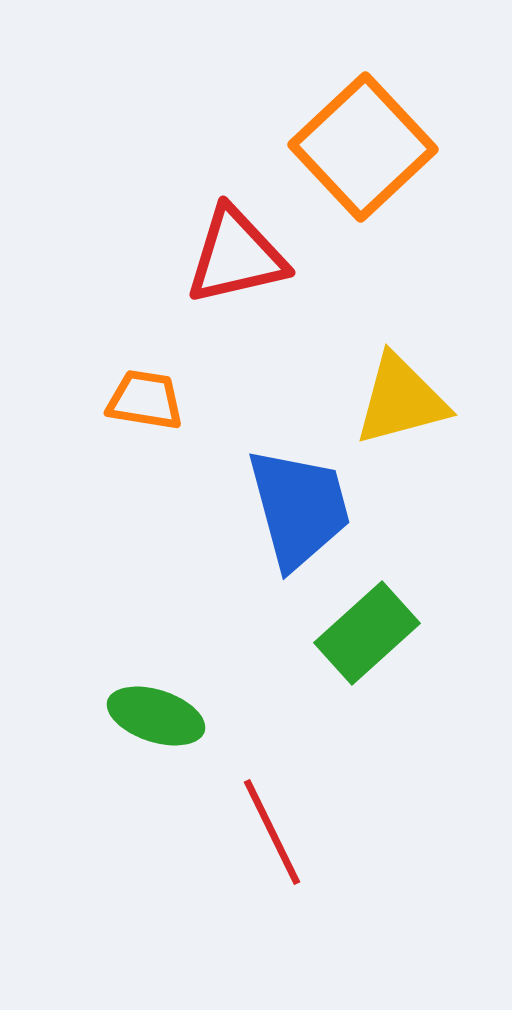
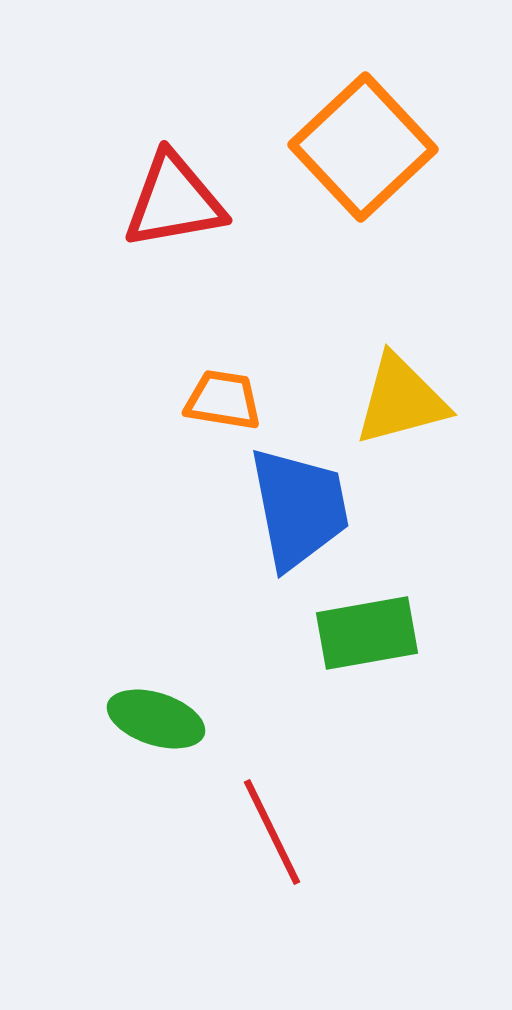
red triangle: moved 62 px left, 55 px up; rotated 3 degrees clockwise
orange trapezoid: moved 78 px right
blue trapezoid: rotated 4 degrees clockwise
green rectangle: rotated 32 degrees clockwise
green ellipse: moved 3 px down
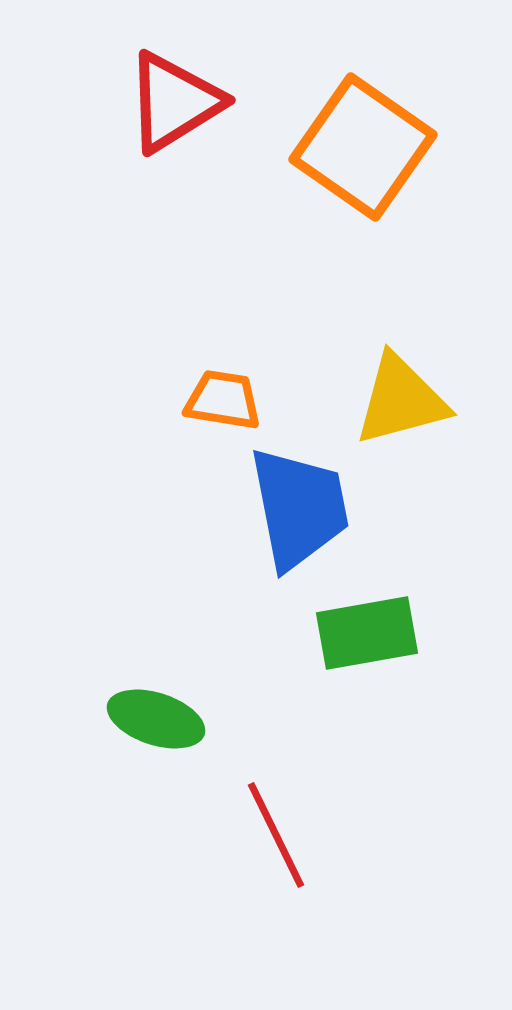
orange square: rotated 12 degrees counterclockwise
red triangle: moved 99 px up; rotated 22 degrees counterclockwise
red line: moved 4 px right, 3 px down
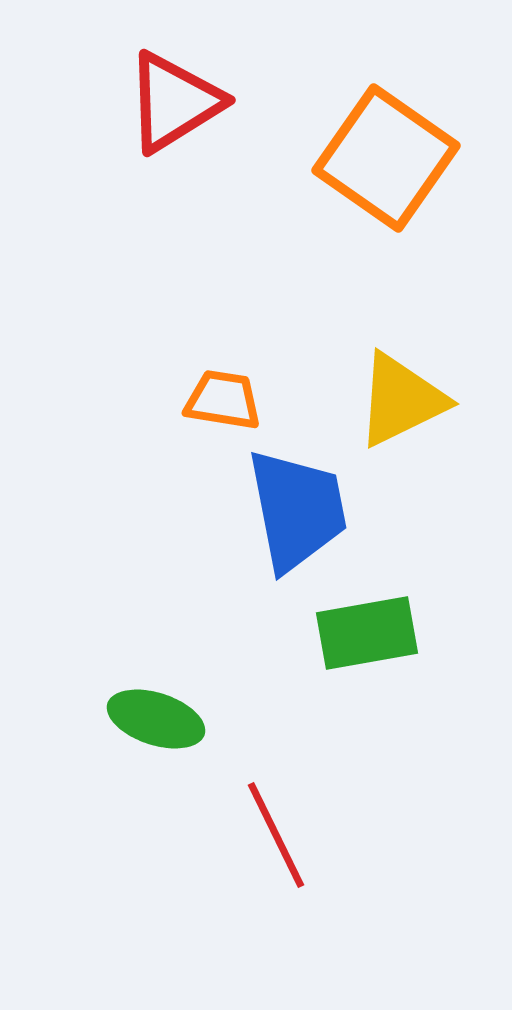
orange square: moved 23 px right, 11 px down
yellow triangle: rotated 11 degrees counterclockwise
blue trapezoid: moved 2 px left, 2 px down
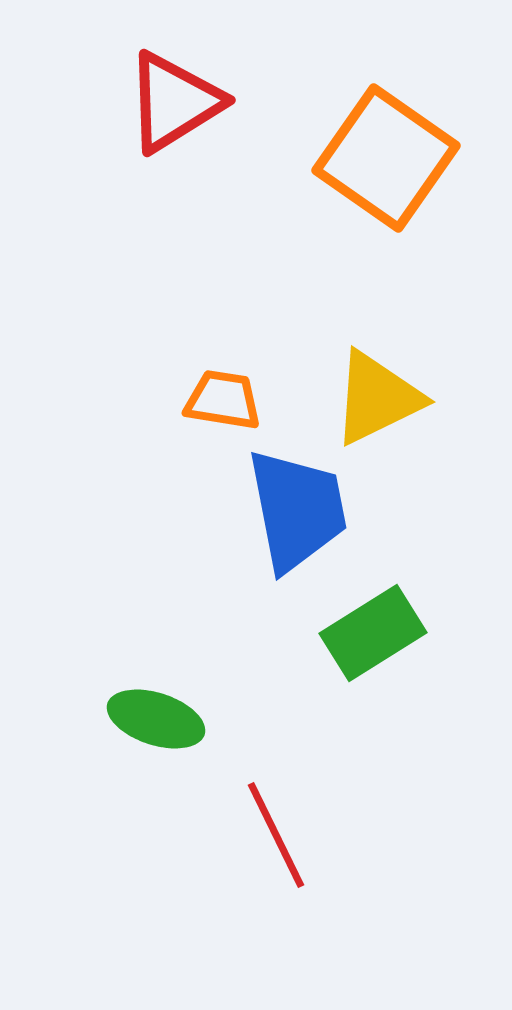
yellow triangle: moved 24 px left, 2 px up
green rectangle: moved 6 px right; rotated 22 degrees counterclockwise
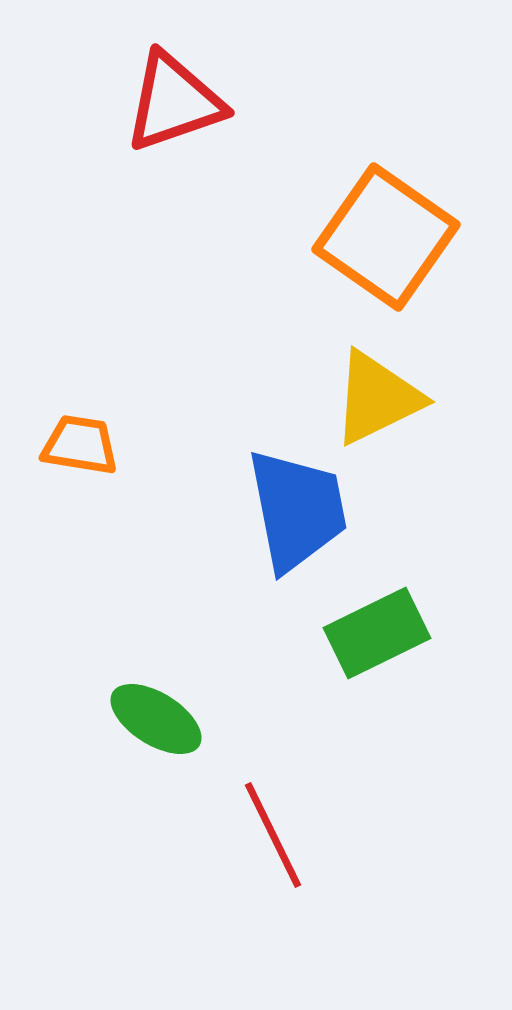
red triangle: rotated 13 degrees clockwise
orange square: moved 79 px down
orange trapezoid: moved 143 px left, 45 px down
green rectangle: moved 4 px right; rotated 6 degrees clockwise
green ellipse: rotated 14 degrees clockwise
red line: moved 3 px left
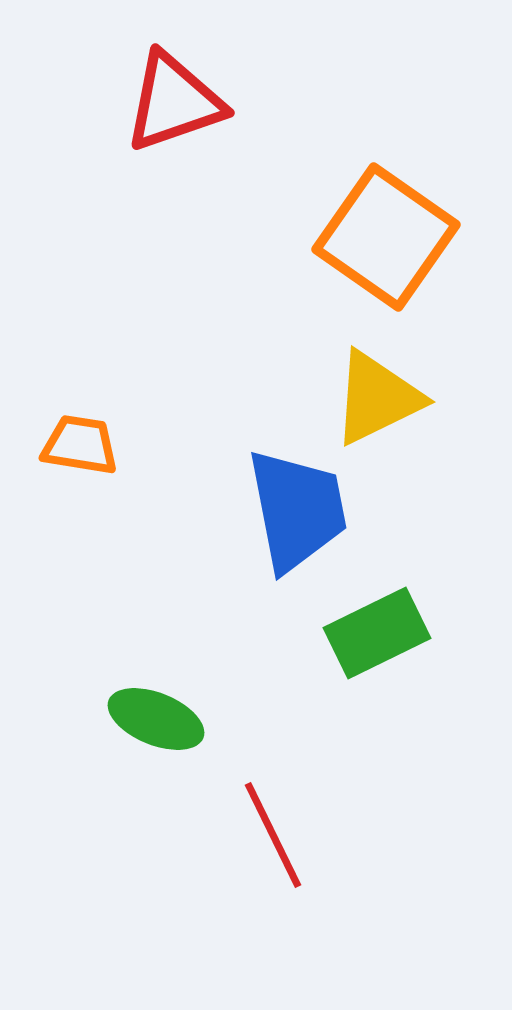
green ellipse: rotated 10 degrees counterclockwise
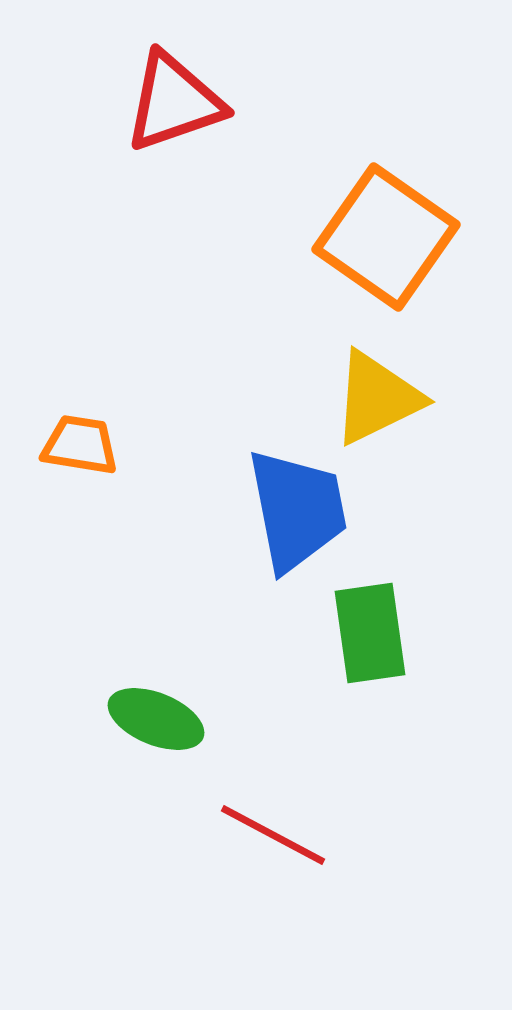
green rectangle: moved 7 px left; rotated 72 degrees counterclockwise
red line: rotated 36 degrees counterclockwise
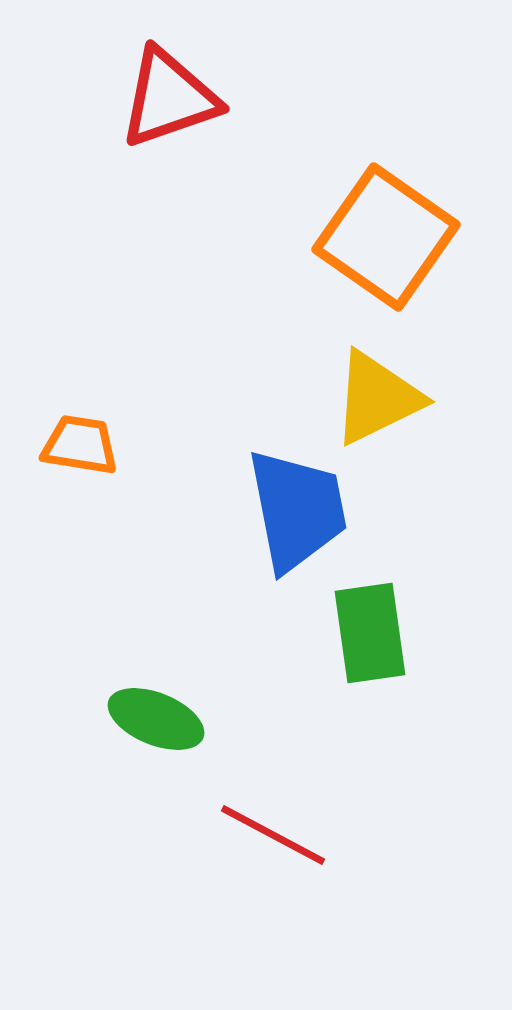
red triangle: moved 5 px left, 4 px up
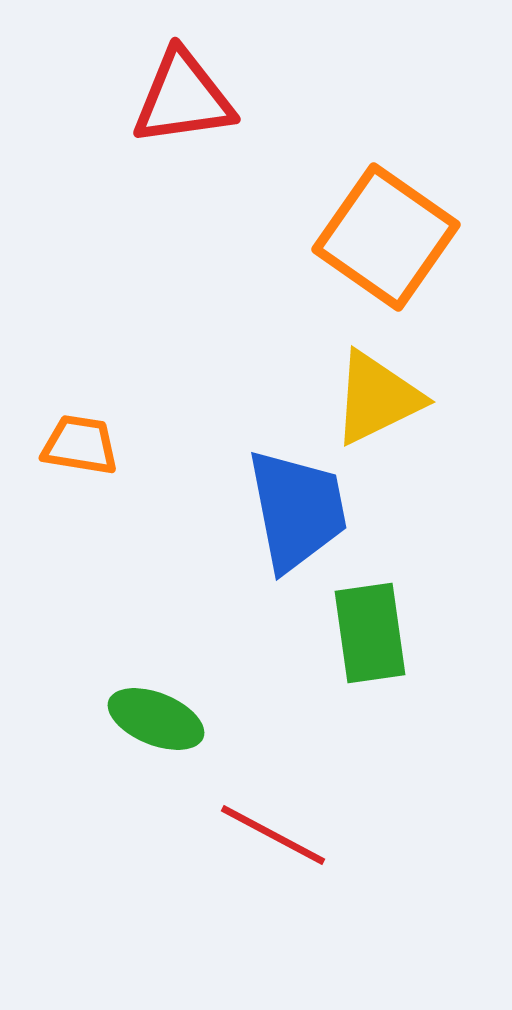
red triangle: moved 14 px right; rotated 11 degrees clockwise
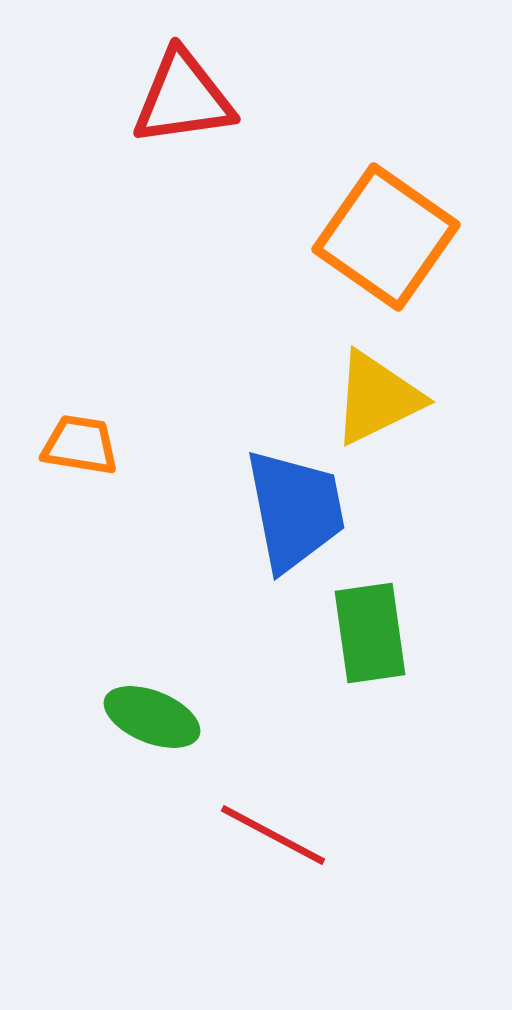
blue trapezoid: moved 2 px left
green ellipse: moved 4 px left, 2 px up
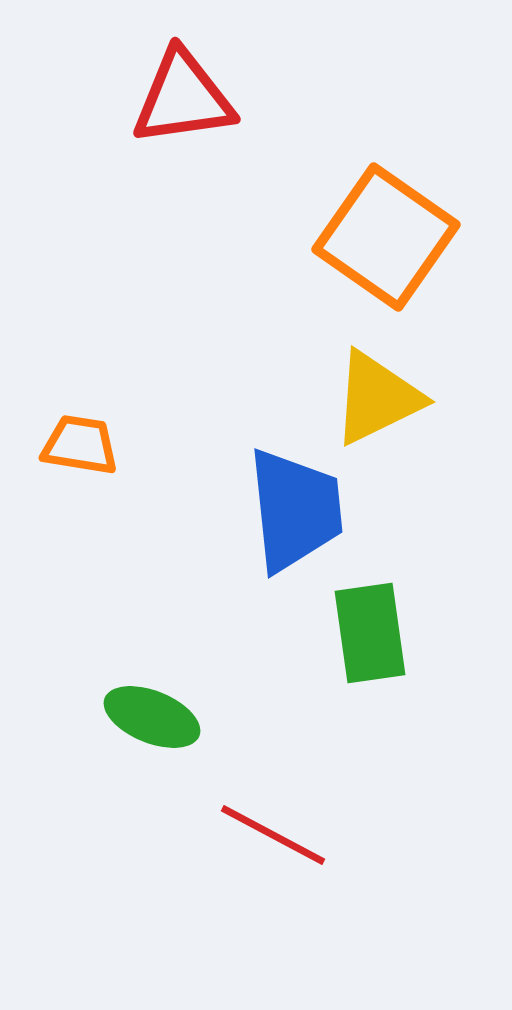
blue trapezoid: rotated 5 degrees clockwise
